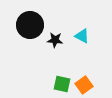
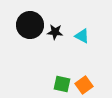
black star: moved 8 px up
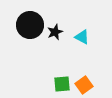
black star: rotated 28 degrees counterclockwise
cyan triangle: moved 1 px down
green square: rotated 18 degrees counterclockwise
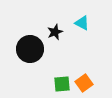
black circle: moved 24 px down
cyan triangle: moved 14 px up
orange square: moved 2 px up
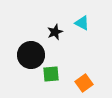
black circle: moved 1 px right, 6 px down
green square: moved 11 px left, 10 px up
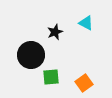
cyan triangle: moved 4 px right
green square: moved 3 px down
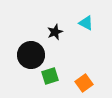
green square: moved 1 px left, 1 px up; rotated 12 degrees counterclockwise
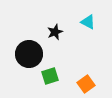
cyan triangle: moved 2 px right, 1 px up
black circle: moved 2 px left, 1 px up
orange square: moved 2 px right, 1 px down
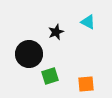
black star: moved 1 px right
orange square: rotated 30 degrees clockwise
